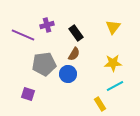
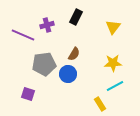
black rectangle: moved 16 px up; rotated 63 degrees clockwise
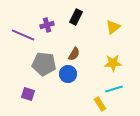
yellow triangle: rotated 14 degrees clockwise
gray pentagon: rotated 15 degrees clockwise
cyan line: moved 1 px left, 3 px down; rotated 12 degrees clockwise
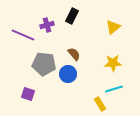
black rectangle: moved 4 px left, 1 px up
brown semicircle: rotated 72 degrees counterclockwise
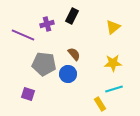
purple cross: moved 1 px up
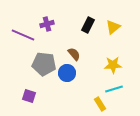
black rectangle: moved 16 px right, 9 px down
yellow star: moved 2 px down
blue circle: moved 1 px left, 1 px up
purple square: moved 1 px right, 2 px down
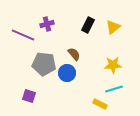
yellow rectangle: rotated 32 degrees counterclockwise
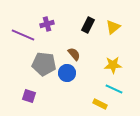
cyan line: rotated 42 degrees clockwise
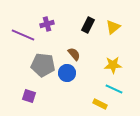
gray pentagon: moved 1 px left, 1 px down
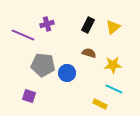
brown semicircle: moved 15 px right, 1 px up; rotated 32 degrees counterclockwise
